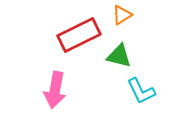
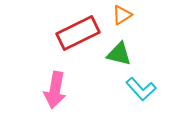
red rectangle: moved 1 px left, 2 px up
green triangle: moved 2 px up
cyan L-shape: moved 2 px up; rotated 16 degrees counterclockwise
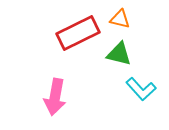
orange triangle: moved 2 px left, 4 px down; rotated 45 degrees clockwise
pink arrow: moved 7 px down
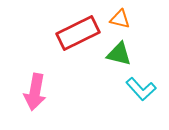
pink arrow: moved 20 px left, 5 px up
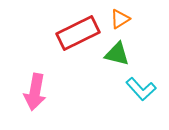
orange triangle: rotated 45 degrees counterclockwise
green triangle: moved 2 px left
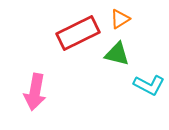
cyan L-shape: moved 8 px right, 4 px up; rotated 20 degrees counterclockwise
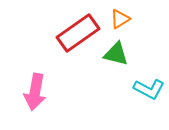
red rectangle: rotated 9 degrees counterclockwise
green triangle: moved 1 px left
cyan L-shape: moved 4 px down
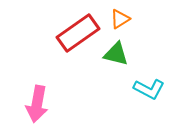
pink arrow: moved 2 px right, 12 px down
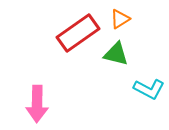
pink arrow: rotated 9 degrees counterclockwise
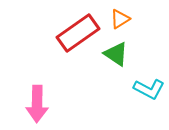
green triangle: rotated 20 degrees clockwise
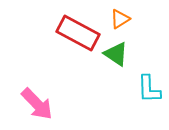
red rectangle: rotated 63 degrees clockwise
cyan L-shape: rotated 60 degrees clockwise
pink arrow: rotated 45 degrees counterclockwise
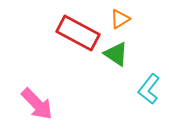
cyan L-shape: rotated 40 degrees clockwise
